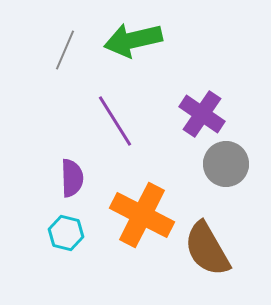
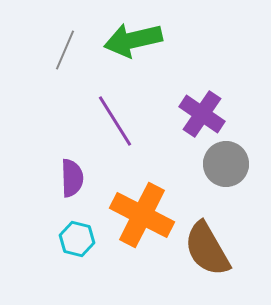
cyan hexagon: moved 11 px right, 6 px down
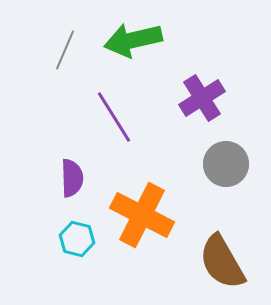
purple cross: moved 16 px up; rotated 24 degrees clockwise
purple line: moved 1 px left, 4 px up
brown semicircle: moved 15 px right, 13 px down
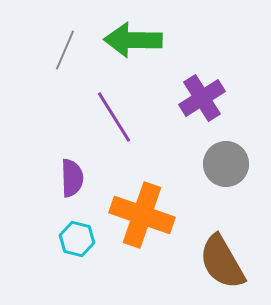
green arrow: rotated 14 degrees clockwise
orange cross: rotated 8 degrees counterclockwise
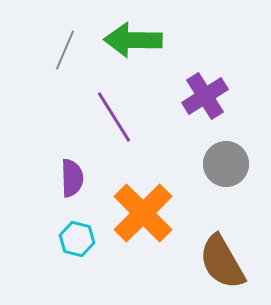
purple cross: moved 3 px right, 2 px up
orange cross: moved 1 px right, 2 px up; rotated 26 degrees clockwise
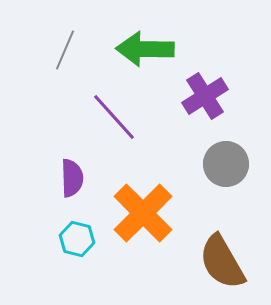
green arrow: moved 12 px right, 9 px down
purple line: rotated 10 degrees counterclockwise
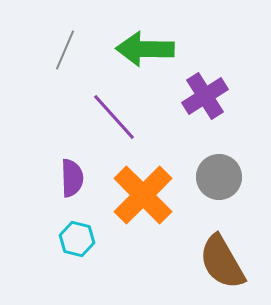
gray circle: moved 7 px left, 13 px down
orange cross: moved 18 px up
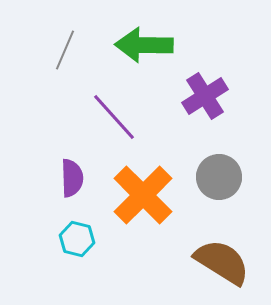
green arrow: moved 1 px left, 4 px up
brown semicircle: rotated 152 degrees clockwise
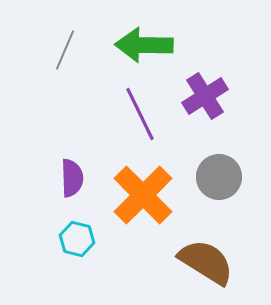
purple line: moved 26 px right, 3 px up; rotated 16 degrees clockwise
brown semicircle: moved 16 px left
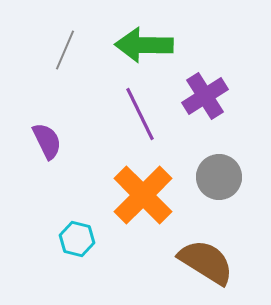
purple semicircle: moved 25 px left, 37 px up; rotated 24 degrees counterclockwise
